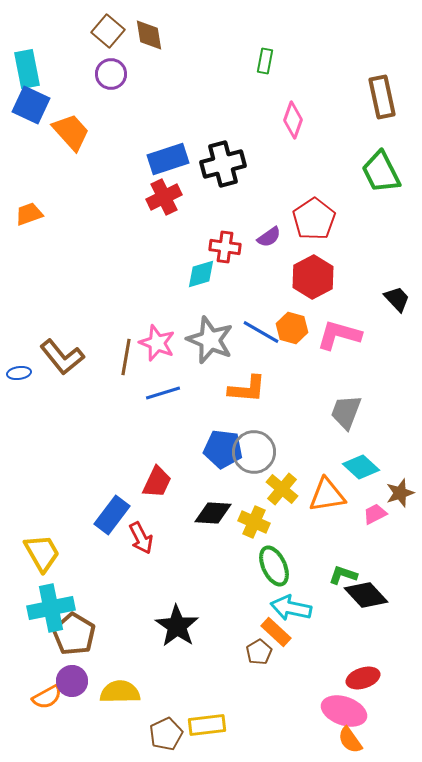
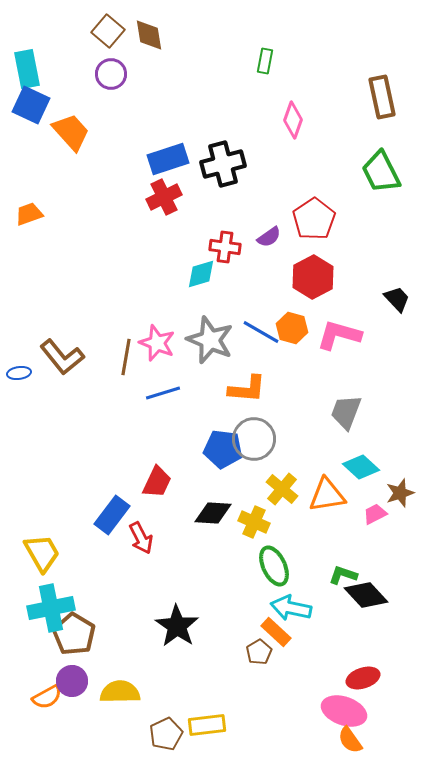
gray circle at (254, 452): moved 13 px up
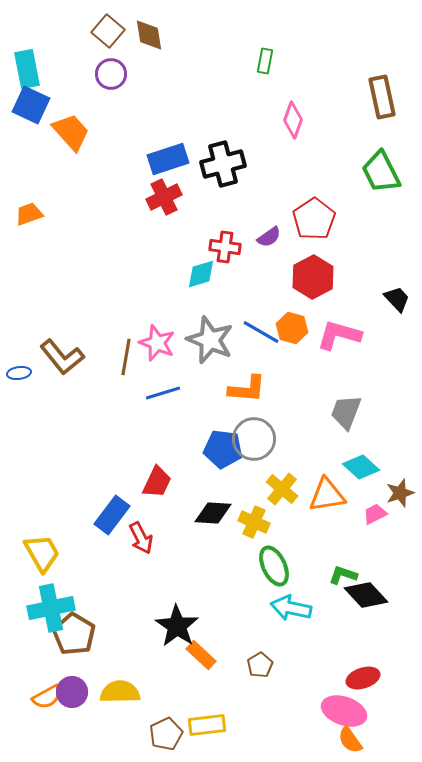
orange rectangle at (276, 632): moved 75 px left, 23 px down
brown pentagon at (259, 652): moved 1 px right, 13 px down
purple circle at (72, 681): moved 11 px down
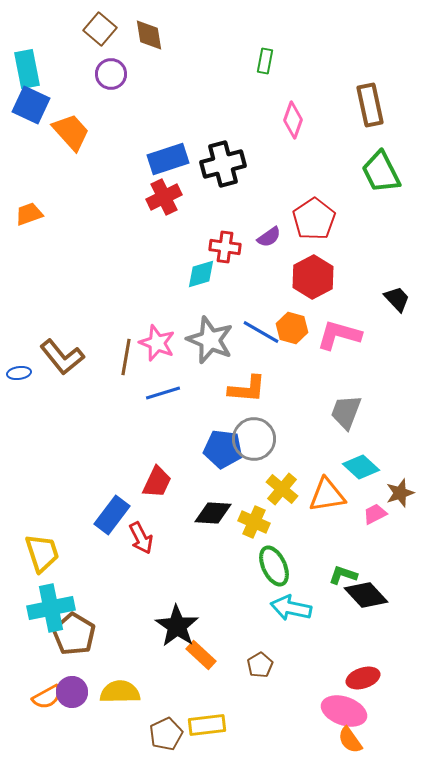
brown square at (108, 31): moved 8 px left, 2 px up
brown rectangle at (382, 97): moved 12 px left, 8 px down
yellow trapezoid at (42, 553): rotated 12 degrees clockwise
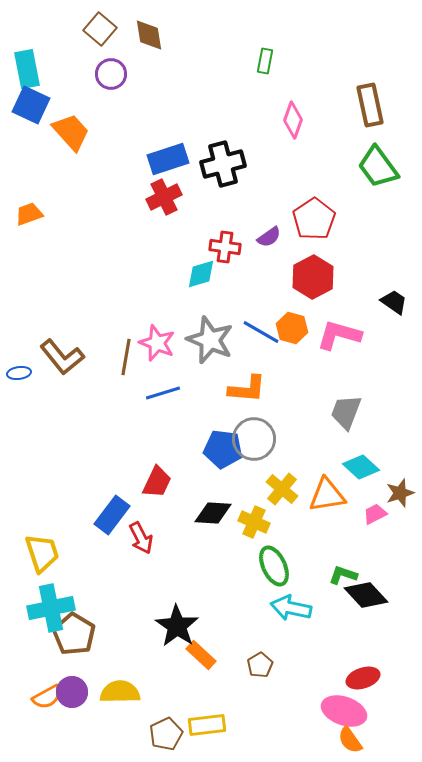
green trapezoid at (381, 172): moved 3 px left, 5 px up; rotated 9 degrees counterclockwise
black trapezoid at (397, 299): moved 3 px left, 3 px down; rotated 12 degrees counterclockwise
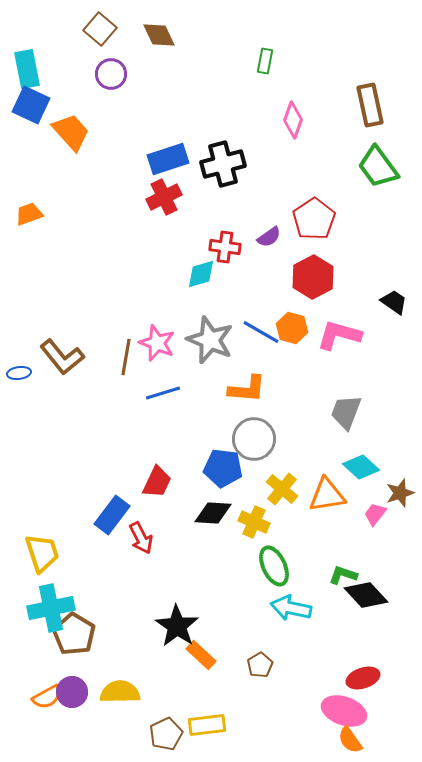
brown diamond at (149, 35): moved 10 px right; rotated 16 degrees counterclockwise
blue pentagon at (223, 449): moved 19 px down
pink trapezoid at (375, 514): rotated 25 degrees counterclockwise
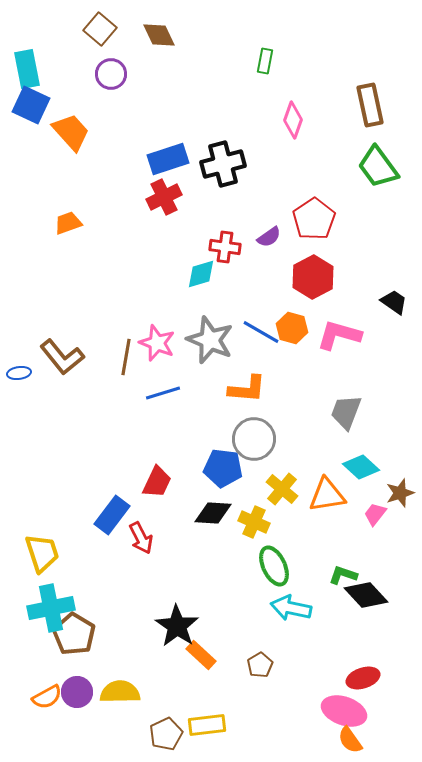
orange trapezoid at (29, 214): moved 39 px right, 9 px down
purple circle at (72, 692): moved 5 px right
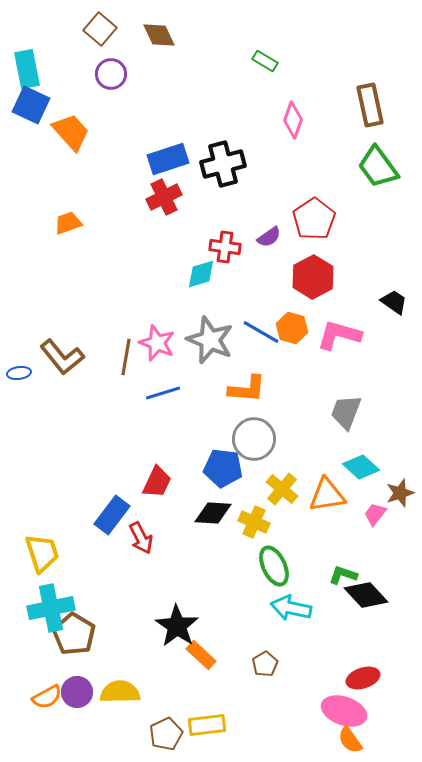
green rectangle at (265, 61): rotated 70 degrees counterclockwise
brown pentagon at (260, 665): moved 5 px right, 1 px up
